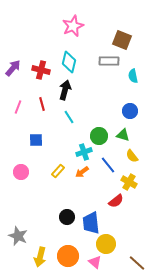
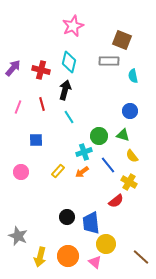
brown line: moved 4 px right, 6 px up
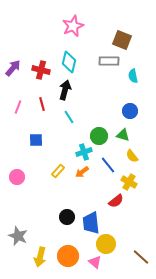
pink circle: moved 4 px left, 5 px down
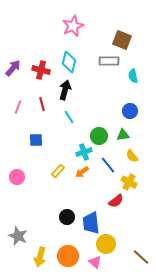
green triangle: rotated 24 degrees counterclockwise
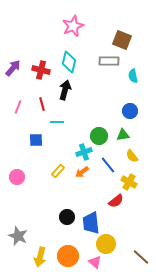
cyan line: moved 12 px left, 5 px down; rotated 56 degrees counterclockwise
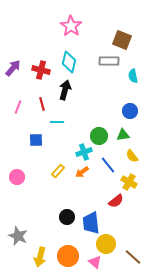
pink star: moved 2 px left; rotated 15 degrees counterclockwise
brown line: moved 8 px left
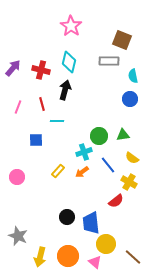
blue circle: moved 12 px up
cyan line: moved 1 px up
yellow semicircle: moved 2 px down; rotated 16 degrees counterclockwise
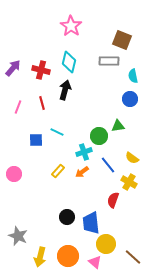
red line: moved 1 px up
cyan line: moved 11 px down; rotated 24 degrees clockwise
green triangle: moved 5 px left, 9 px up
pink circle: moved 3 px left, 3 px up
red semicircle: moved 3 px left, 1 px up; rotated 147 degrees clockwise
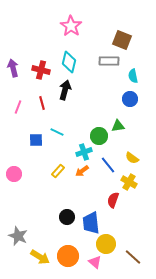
purple arrow: rotated 54 degrees counterclockwise
orange arrow: moved 1 px up
yellow arrow: rotated 72 degrees counterclockwise
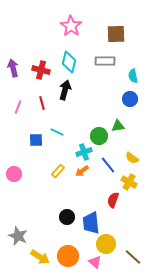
brown square: moved 6 px left, 6 px up; rotated 24 degrees counterclockwise
gray rectangle: moved 4 px left
